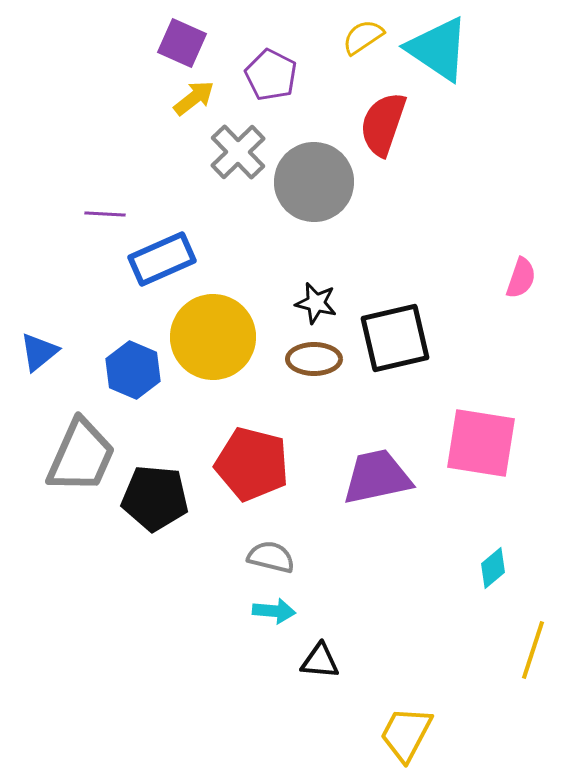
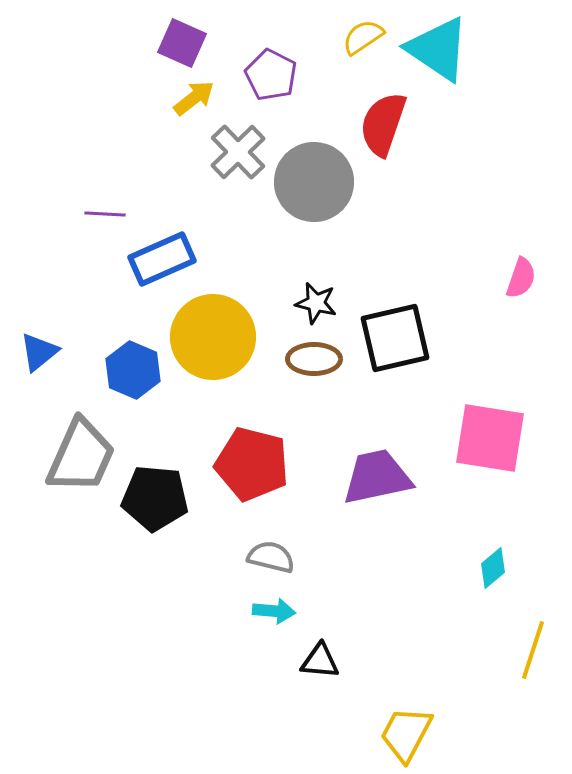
pink square: moved 9 px right, 5 px up
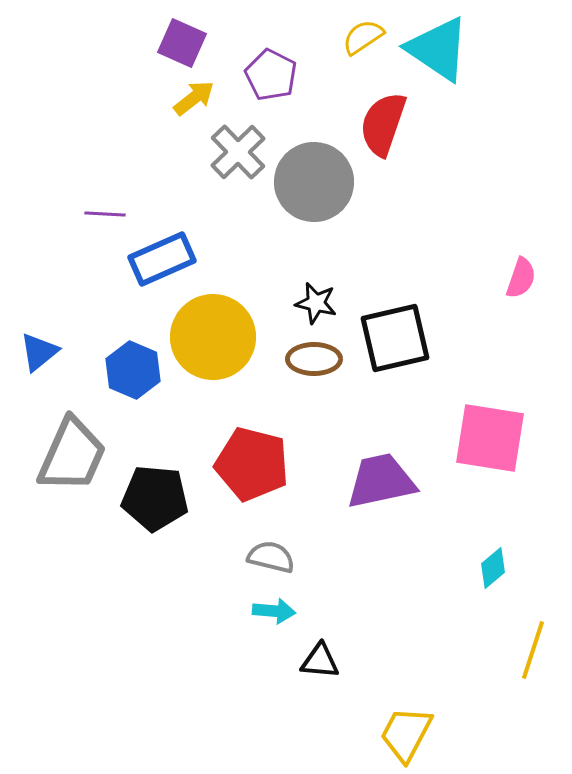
gray trapezoid: moved 9 px left, 1 px up
purple trapezoid: moved 4 px right, 4 px down
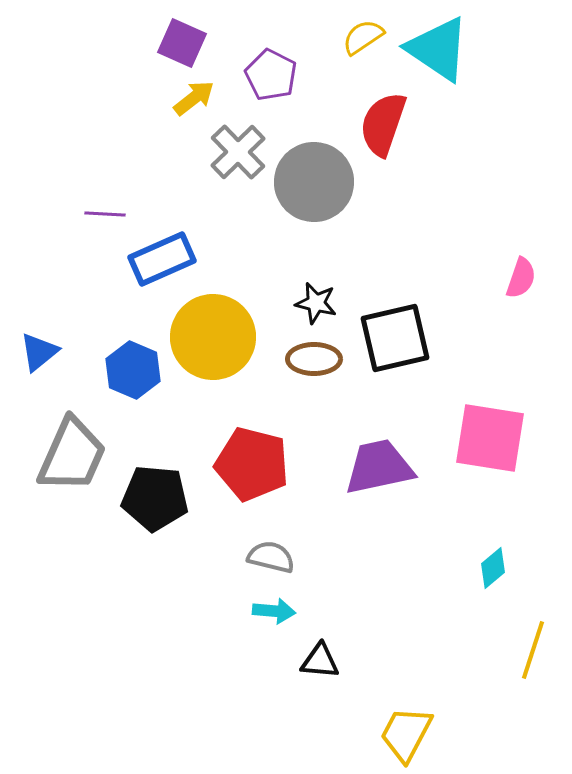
purple trapezoid: moved 2 px left, 14 px up
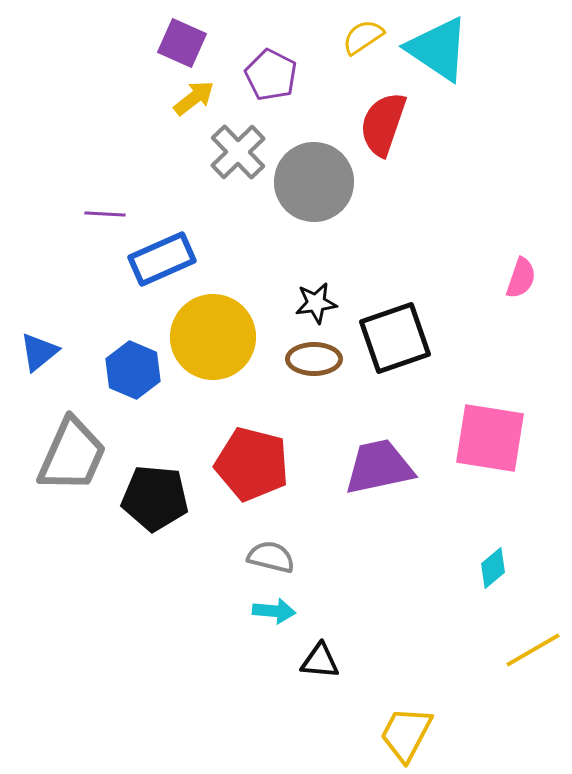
black star: rotated 21 degrees counterclockwise
black square: rotated 6 degrees counterclockwise
yellow line: rotated 42 degrees clockwise
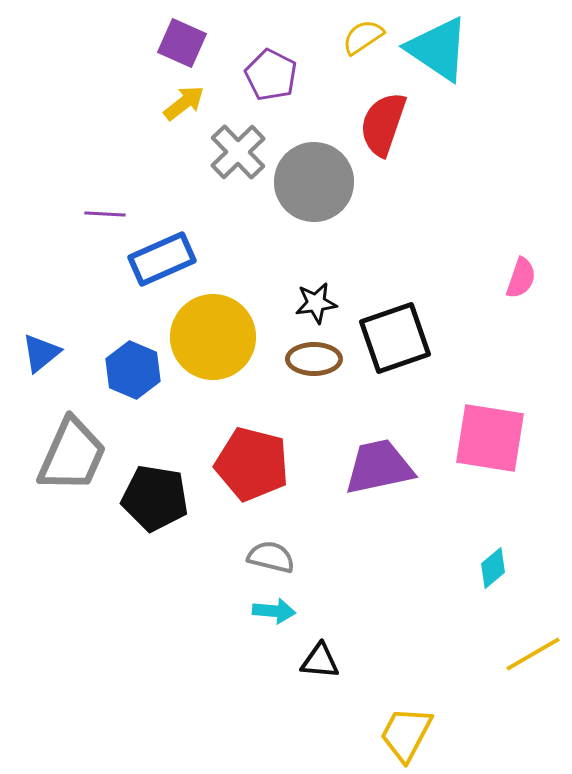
yellow arrow: moved 10 px left, 5 px down
blue triangle: moved 2 px right, 1 px down
black pentagon: rotated 4 degrees clockwise
yellow line: moved 4 px down
